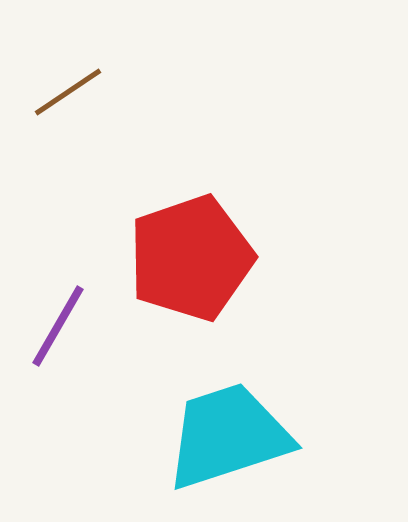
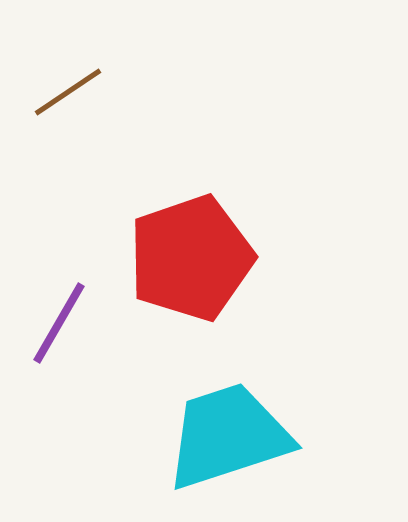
purple line: moved 1 px right, 3 px up
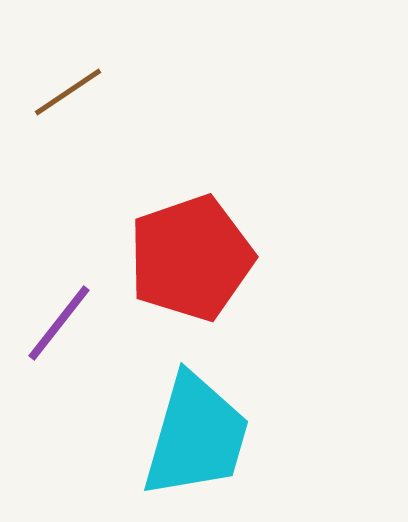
purple line: rotated 8 degrees clockwise
cyan trapezoid: moved 32 px left; rotated 124 degrees clockwise
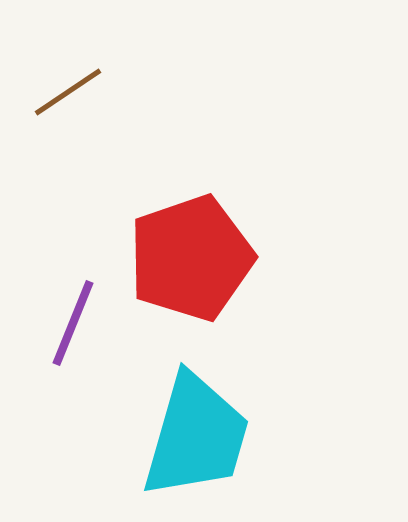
purple line: moved 14 px right; rotated 16 degrees counterclockwise
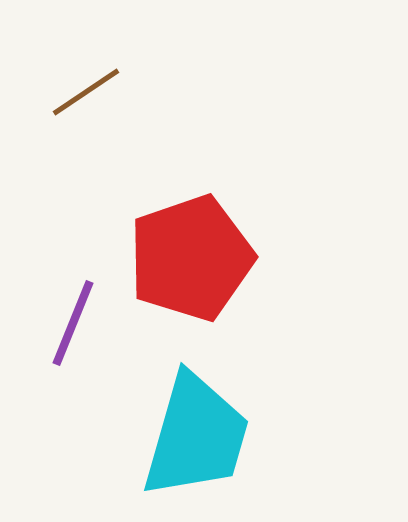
brown line: moved 18 px right
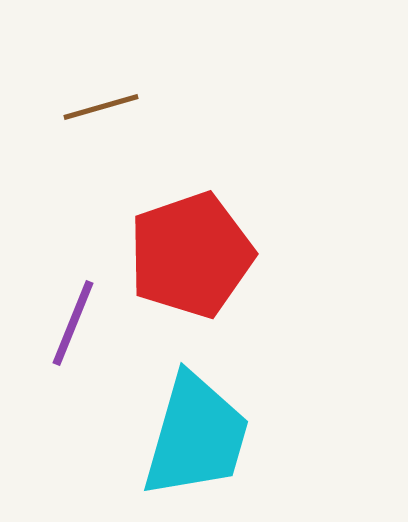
brown line: moved 15 px right, 15 px down; rotated 18 degrees clockwise
red pentagon: moved 3 px up
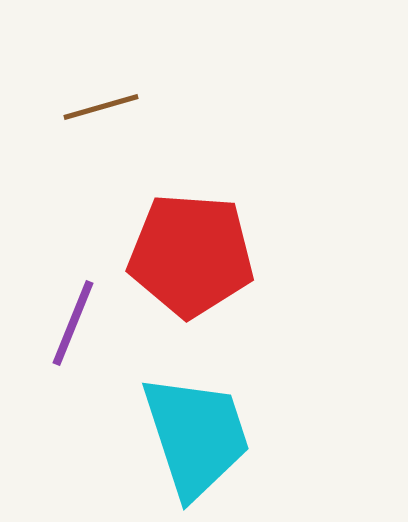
red pentagon: rotated 23 degrees clockwise
cyan trapezoid: rotated 34 degrees counterclockwise
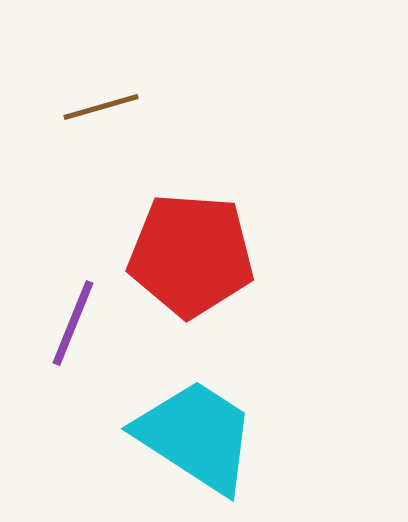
cyan trapezoid: rotated 39 degrees counterclockwise
